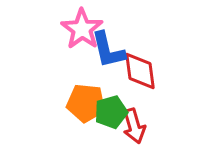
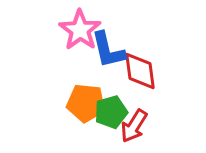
pink star: moved 2 px left, 1 px down
red arrow: rotated 48 degrees clockwise
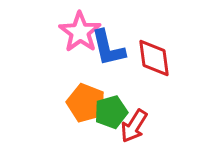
pink star: moved 2 px down
blue L-shape: moved 2 px up
red diamond: moved 14 px right, 13 px up
orange pentagon: rotated 15 degrees clockwise
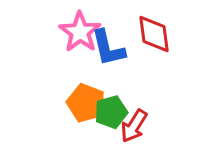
red diamond: moved 24 px up
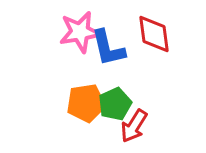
pink star: rotated 27 degrees clockwise
orange pentagon: rotated 30 degrees counterclockwise
green pentagon: moved 4 px right, 8 px up; rotated 8 degrees counterclockwise
